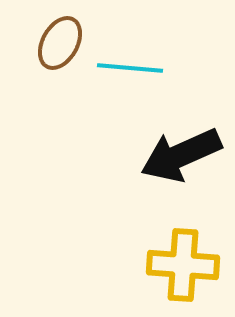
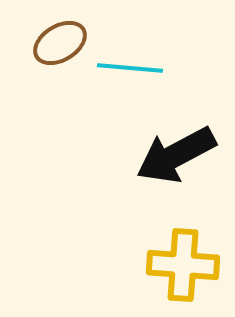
brown ellipse: rotated 30 degrees clockwise
black arrow: moved 5 px left; rotated 4 degrees counterclockwise
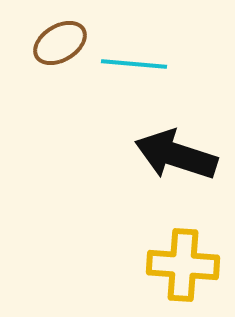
cyan line: moved 4 px right, 4 px up
black arrow: rotated 46 degrees clockwise
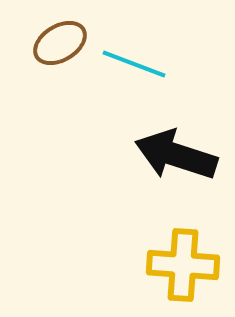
cyan line: rotated 16 degrees clockwise
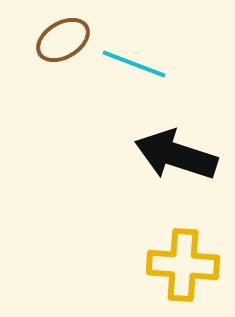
brown ellipse: moved 3 px right, 3 px up
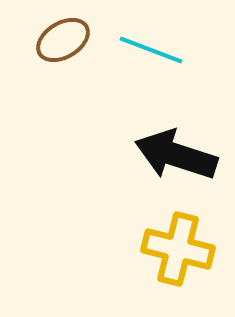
cyan line: moved 17 px right, 14 px up
yellow cross: moved 5 px left, 16 px up; rotated 10 degrees clockwise
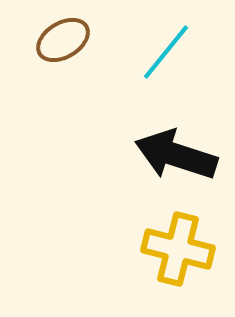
cyan line: moved 15 px right, 2 px down; rotated 72 degrees counterclockwise
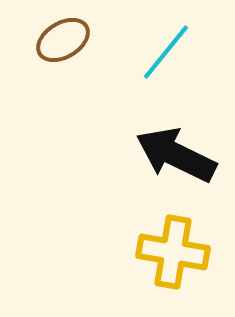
black arrow: rotated 8 degrees clockwise
yellow cross: moved 5 px left, 3 px down; rotated 4 degrees counterclockwise
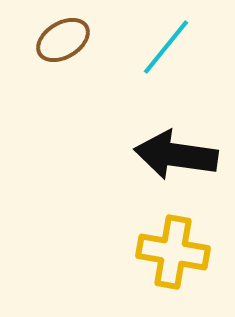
cyan line: moved 5 px up
black arrow: rotated 18 degrees counterclockwise
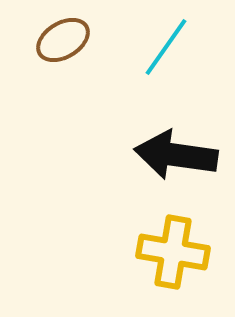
cyan line: rotated 4 degrees counterclockwise
